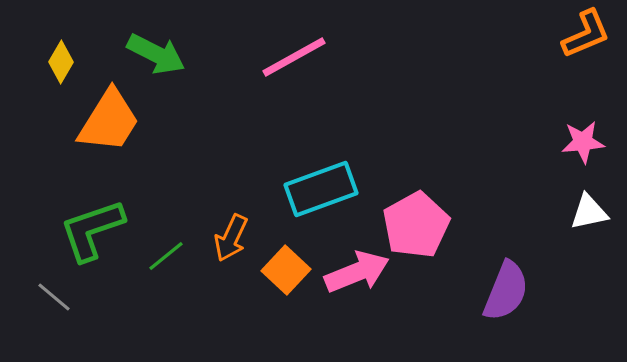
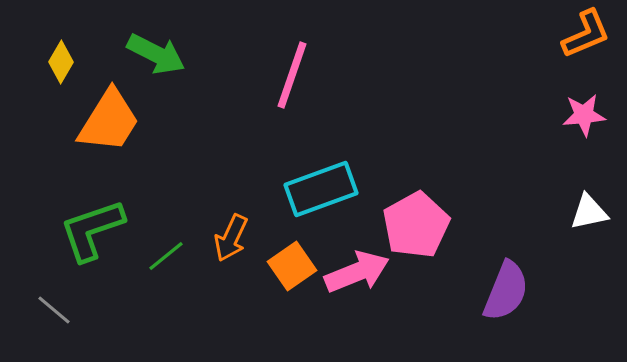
pink line: moved 2 px left, 18 px down; rotated 42 degrees counterclockwise
pink star: moved 1 px right, 27 px up
orange square: moved 6 px right, 4 px up; rotated 12 degrees clockwise
gray line: moved 13 px down
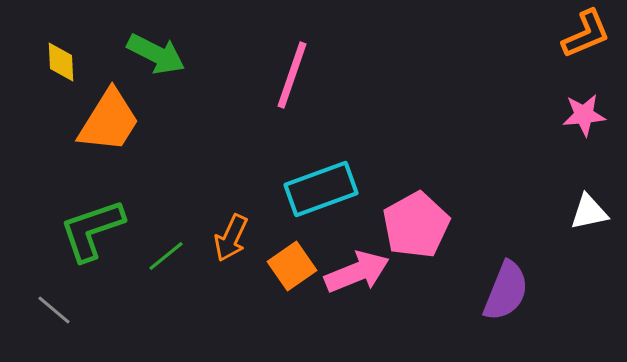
yellow diamond: rotated 33 degrees counterclockwise
